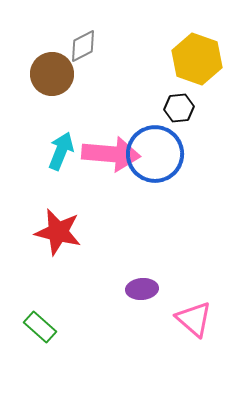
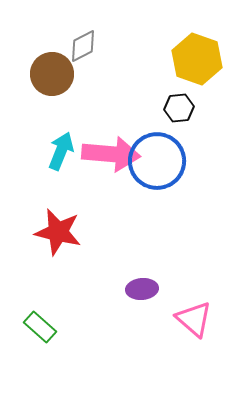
blue circle: moved 2 px right, 7 px down
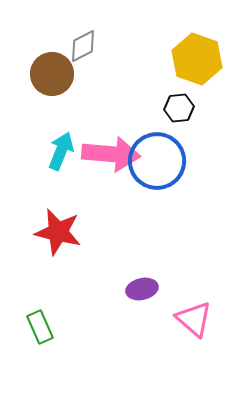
purple ellipse: rotated 8 degrees counterclockwise
green rectangle: rotated 24 degrees clockwise
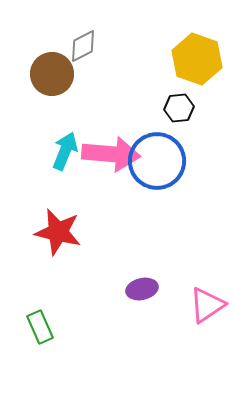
cyan arrow: moved 4 px right
pink triangle: moved 13 px right, 14 px up; rotated 45 degrees clockwise
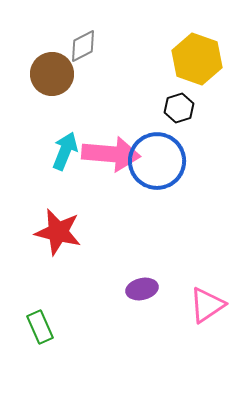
black hexagon: rotated 12 degrees counterclockwise
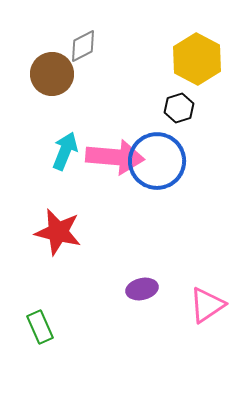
yellow hexagon: rotated 9 degrees clockwise
pink arrow: moved 4 px right, 3 px down
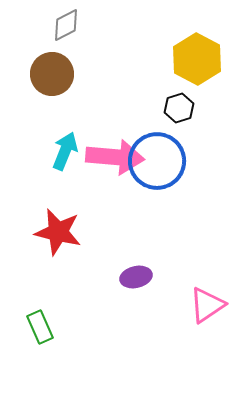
gray diamond: moved 17 px left, 21 px up
purple ellipse: moved 6 px left, 12 px up
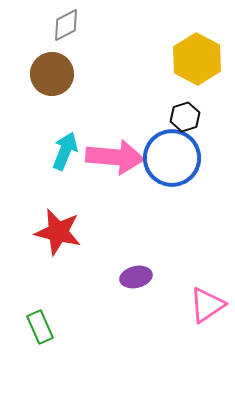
black hexagon: moved 6 px right, 9 px down
blue circle: moved 15 px right, 3 px up
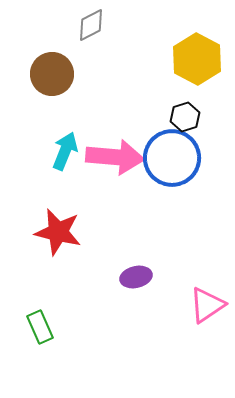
gray diamond: moved 25 px right
